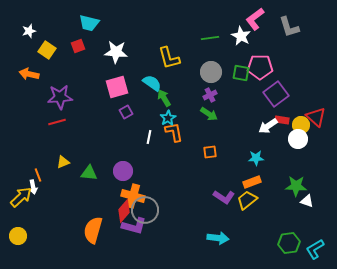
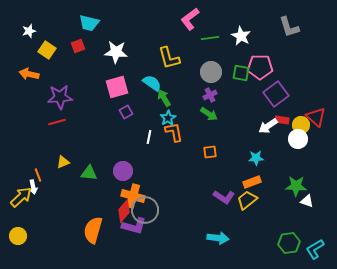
pink L-shape at (255, 19): moved 65 px left
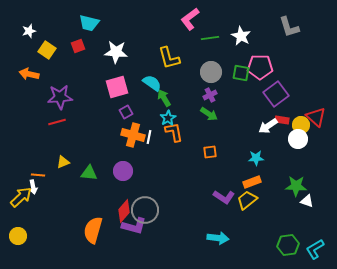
orange line at (38, 175): rotated 64 degrees counterclockwise
orange cross at (133, 196): moved 61 px up
green hexagon at (289, 243): moved 1 px left, 2 px down
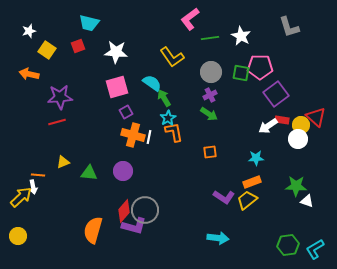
yellow L-shape at (169, 58): moved 3 px right, 1 px up; rotated 20 degrees counterclockwise
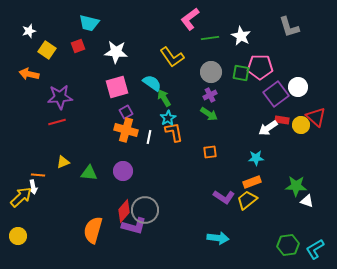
white arrow at (268, 126): moved 2 px down
orange cross at (133, 135): moved 7 px left, 5 px up
white circle at (298, 139): moved 52 px up
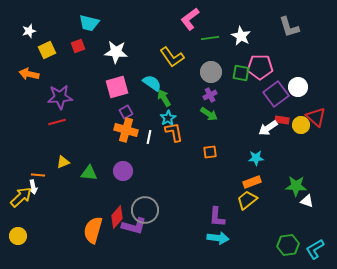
yellow square at (47, 50): rotated 30 degrees clockwise
purple L-shape at (224, 197): moved 7 px left, 20 px down; rotated 60 degrees clockwise
red diamond at (124, 211): moved 7 px left, 6 px down
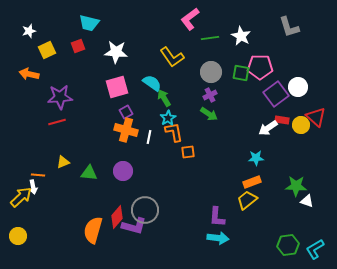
orange square at (210, 152): moved 22 px left
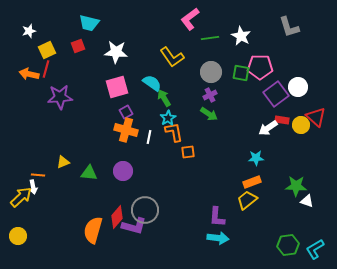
red line at (57, 122): moved 11 px left, 53 px up; rotated 60 degrees counterclockwise
